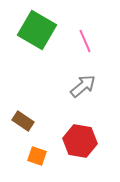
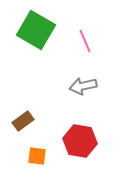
green square: moved 1 px left
gray arrow: rotated 152 degrees counterclockwise
brown rectangle: rotated 70 degrees counterclockwise
orange square: rotated 12 degrees counterclockwise
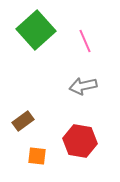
green square: rotated 18 degrees clockwise
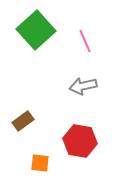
orange square: moved 3 px right, 7 px down
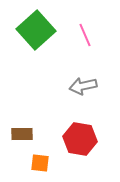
pink line: moved 6 px up
brown rectangle: moved 1 px left, 13 px down; rotated 35 degrees clockwise
red hexagon: moved 2 px up
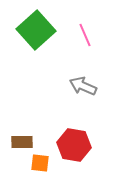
gray arrow: rotated 36 degrees clockwise
brown rectangle: moved 8 px down
red hexagon: moved 6 px left, 6 px down
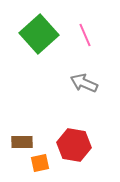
green square: moved 3 px right, 4 px down
gray arrow: moved 1 px right, 3 px up
orange square: rotated 18 degrees counterclockwise
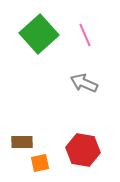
red hexagon: moved 9 px right, 5 px down
